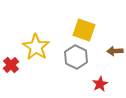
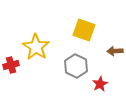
gray hexagon: moved 9 px down
red cross: rotated 28 degrees clockwise
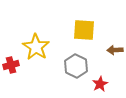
yellow square: rotated 15 degrees counterclockwise
brown arrow: moved 1 px up
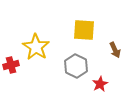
brown arrow: rotated 112 degrees counterclockwise
